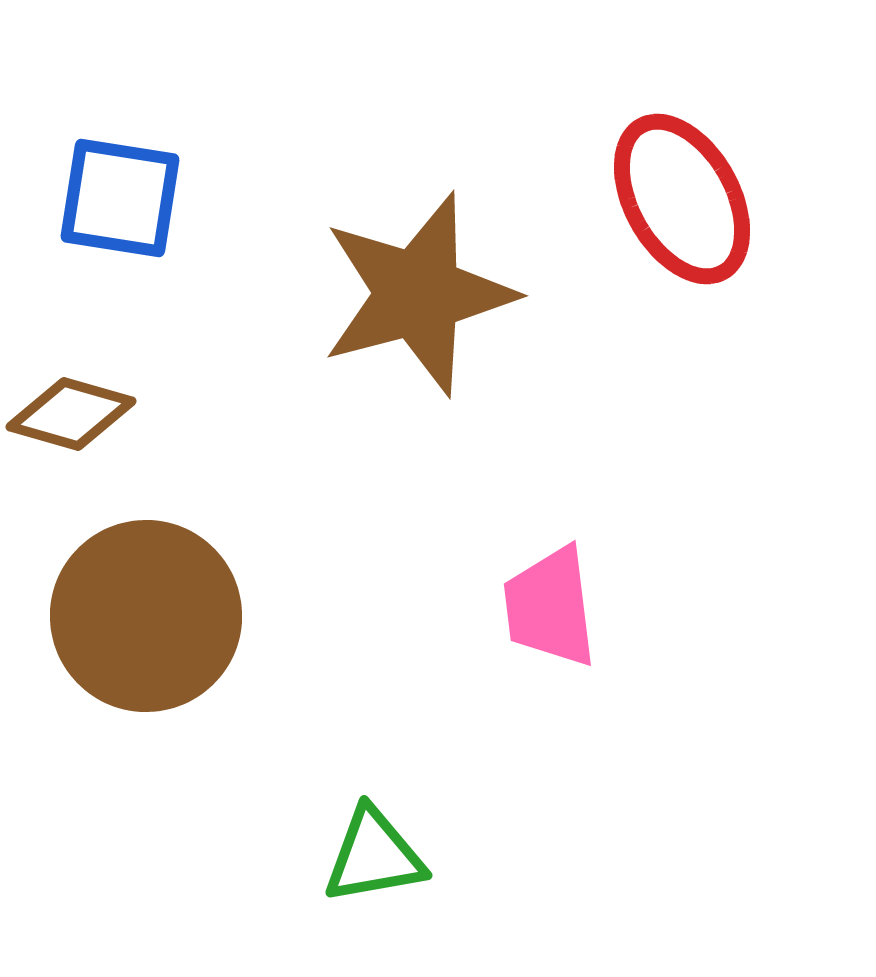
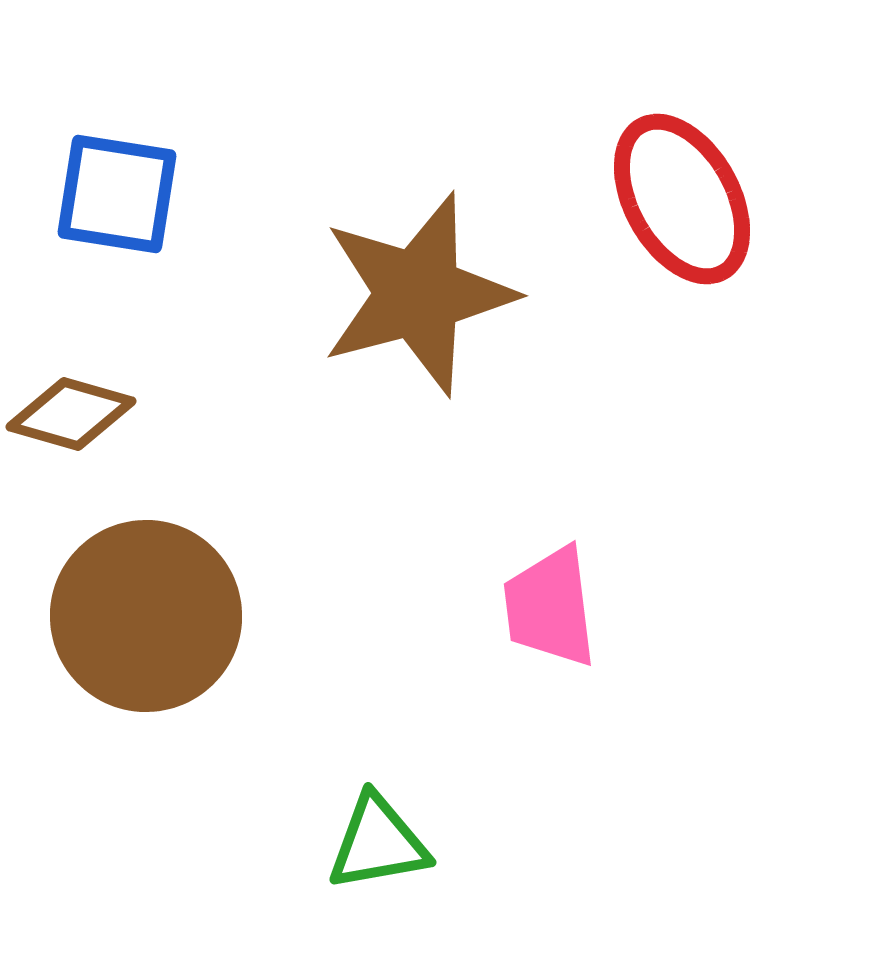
blue square: moved 3 px left, 4 px up
green triangle: moved 4 px right, 13 px up
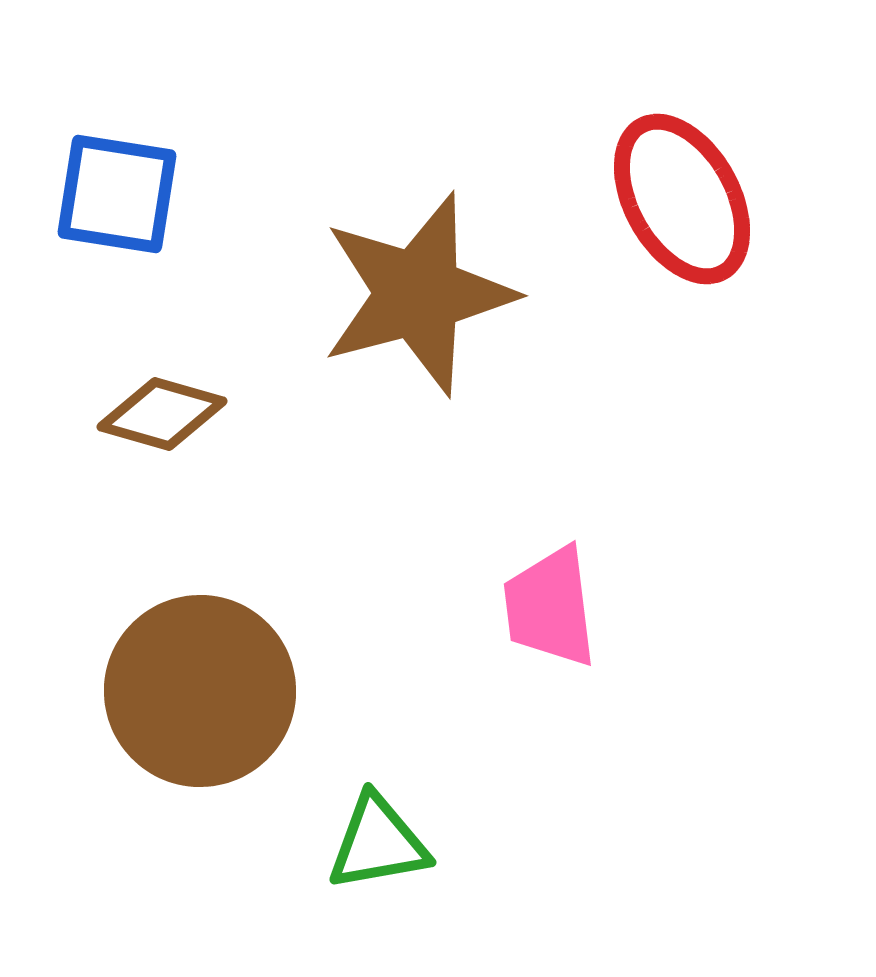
brown diamond: moved 91 px right
brown circle: moved 54 px right, 75 px down
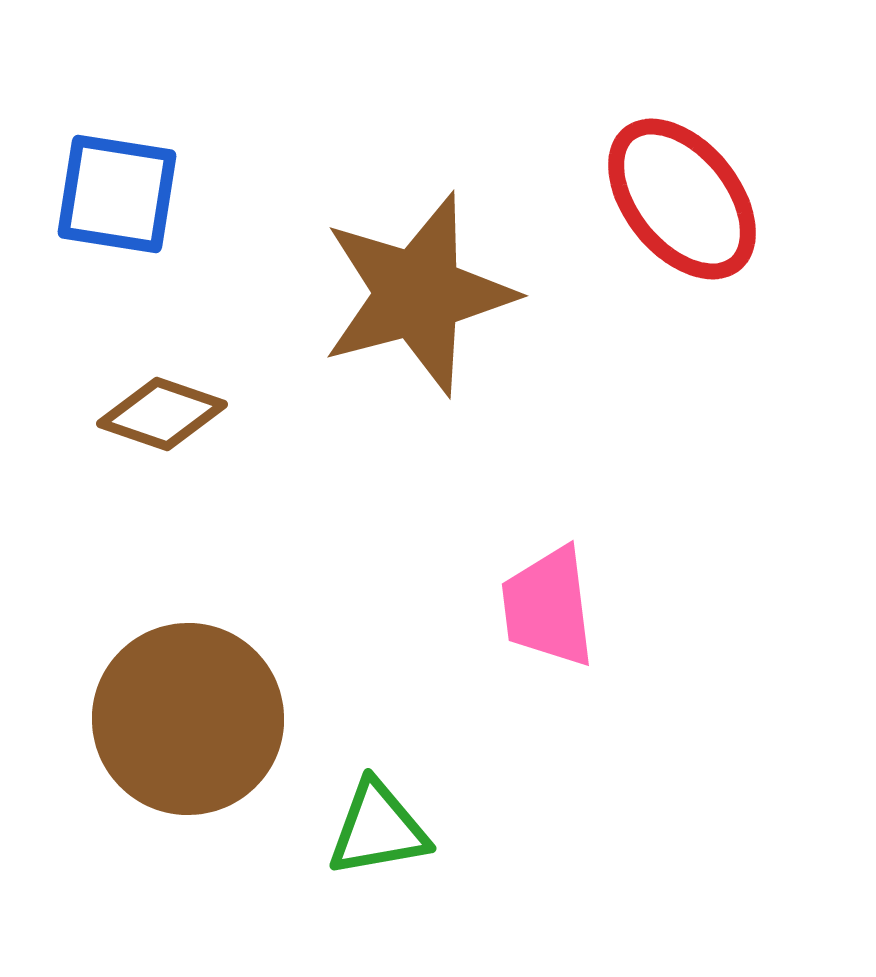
red ellipse: rotated 10 degrees counterclockwise
brown diamond: rotated 3 degrees clockwise
pink trapezoid: moved 2 px left
brown circle: moved 12 px left, 28 px down
green triangle: moved 14 px up
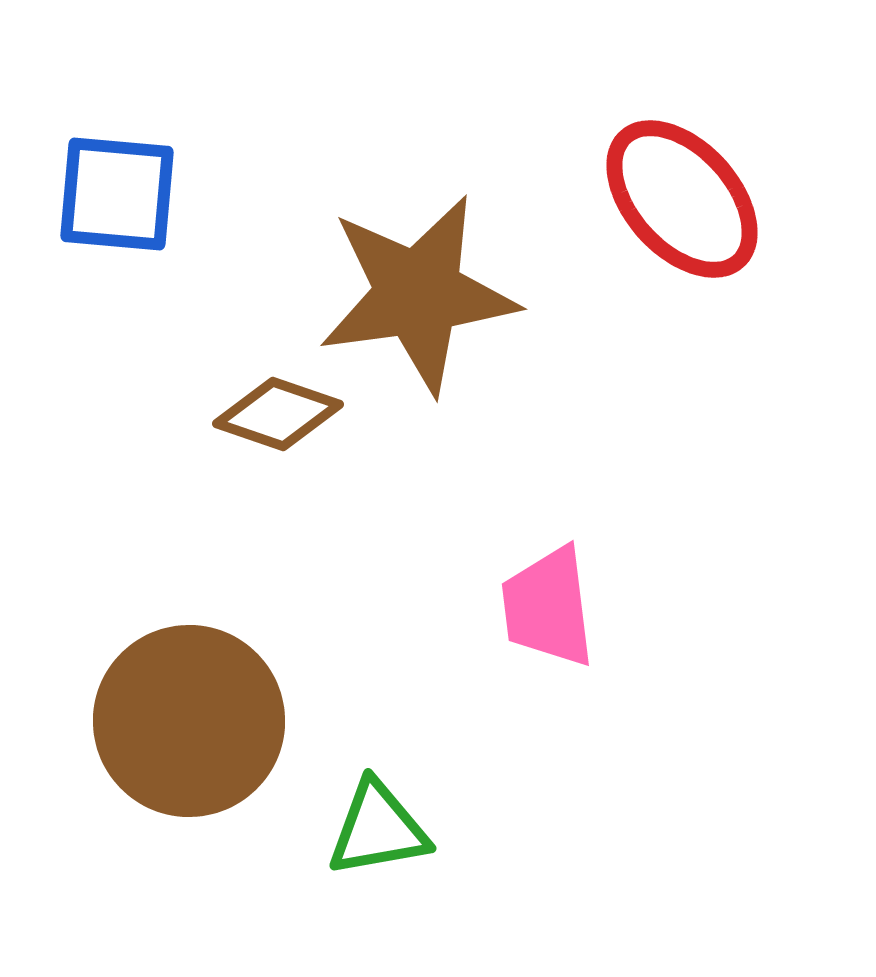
blue square: rotated 4 degrees counterclockwise
red ellipse: rotated 3 degrees counterclockwise
brown star: rotated 7 degrees clockwise
brown diamond: moved 116 px right
brown circle: moved 1 px right, 2 px down
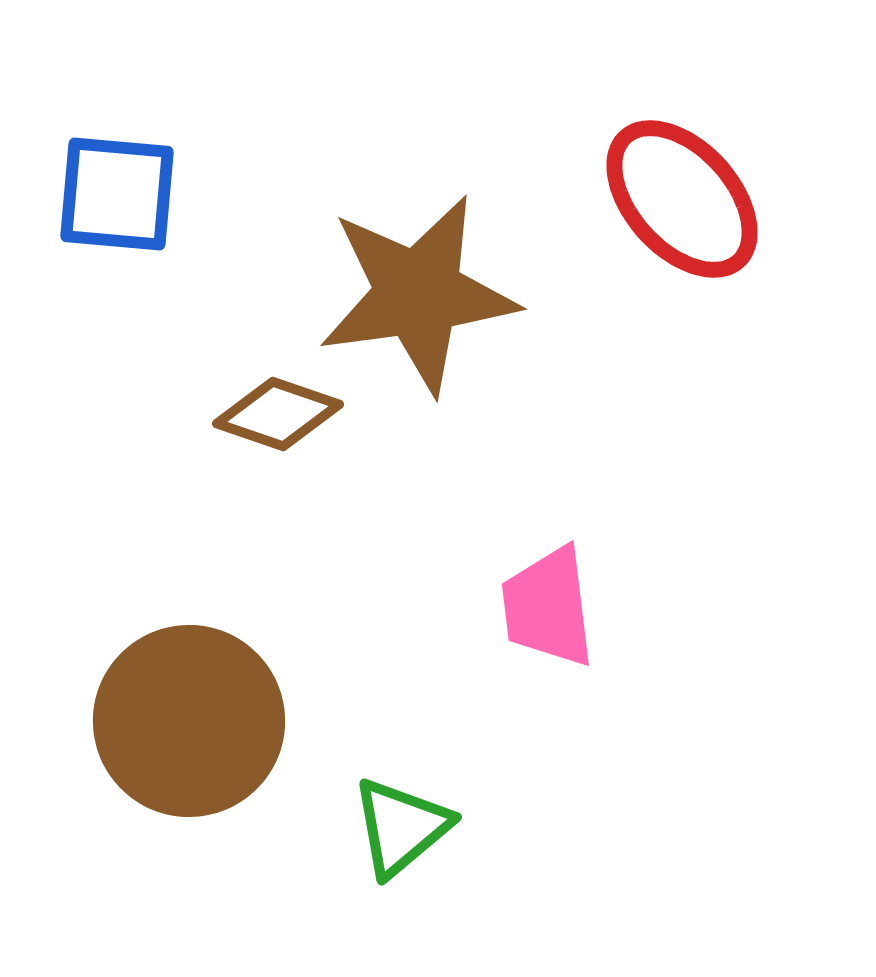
green triangle: moved 23 px right, 2 px up; rotated 30 degrees counterclockwise
